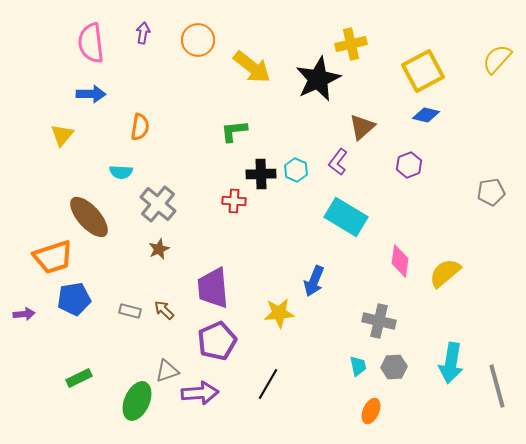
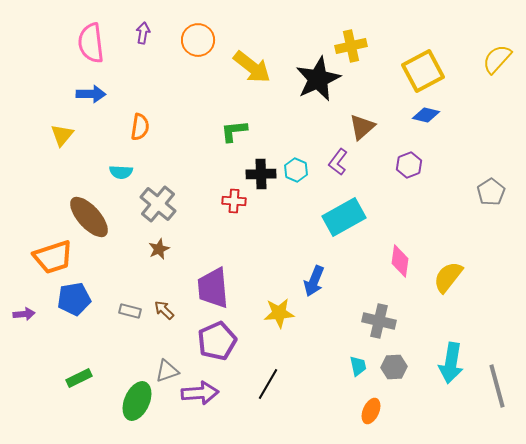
yellow cross at (351, 44): moved 2 px down
gray pentagon at (491, 192): rotated 24 degrees counterclockwise
cyan rectangle at (346, 217): moved 2 px left; rotated 60 degrees counterclockwise
yellow semicircle at (445, 273): moved 3 px right, 4 px down; rotated 12 degrees counterclockwise
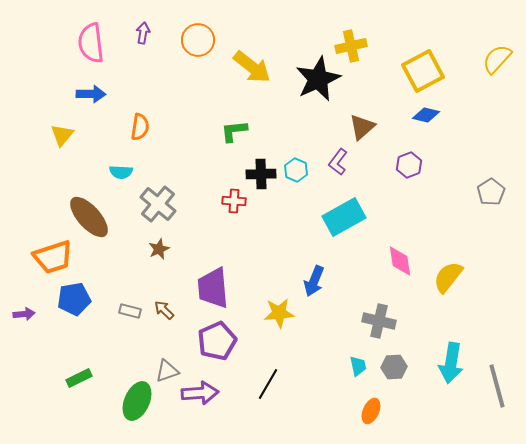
pink diamond at (400, 261): rotated 16 degrees counterclockwise
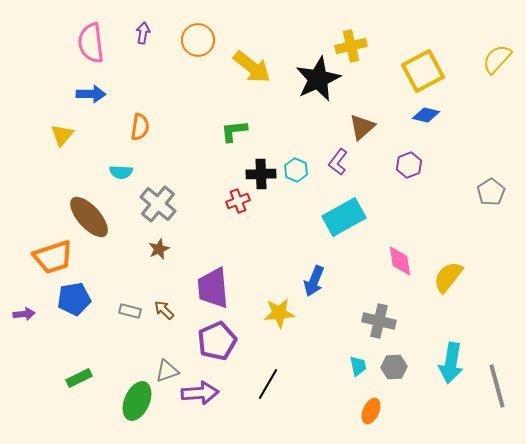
red cross at (234, 201): moved 4 px right; rotated 25 degrees counterclockwise
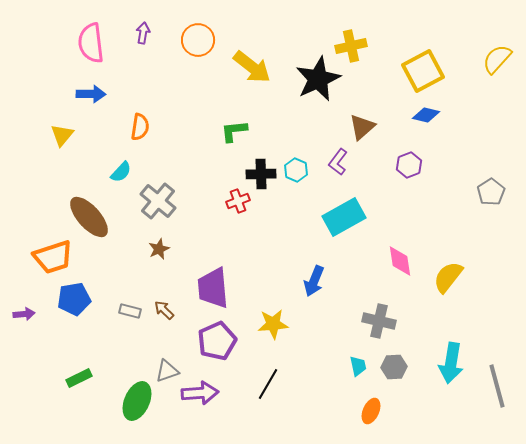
cyan semicircle at (121, 172): rotated 50 degrees counterclockwise
gray cross at (158, 204): moved 3 px up
yellow star at (279, 313): moved 6 px left, 11 px down
